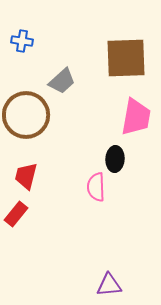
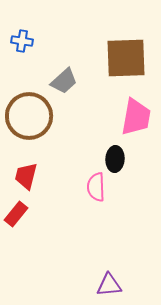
gray trapezoid: moved 2 px right
brown circle: moved 3 px right, 1 px down
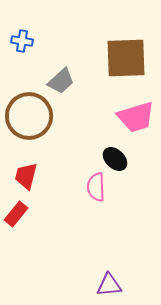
gray trapezoid: moved 3 px left
pink trapezoid: rotated 63 degrees clockwise
black ellipse: rotated 50 degrees counterclockwise
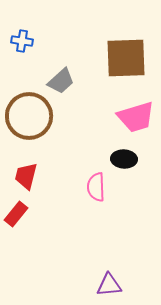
black ellipse: moved 9 px right; rotated 40 degrees counterclockwise
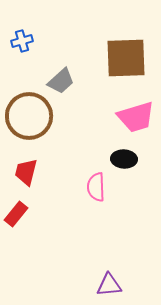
blue cross: rotated 25 degrees counterclockwise
red trapezoid: moved 4 px up
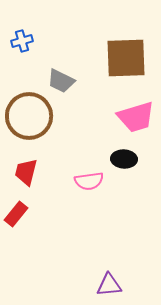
gray trapezoid: rotated 68 degrees clockwise
pink semicircle: moved 7 px left, 6 px up; rotated 96 degrees counterclockwise
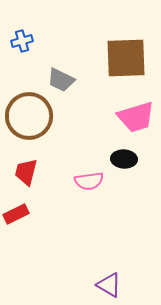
gray trapezoid: moved 1 px up
red rectangle: rotated 25 degrees clockwise
purple triangle: rotated 36 degrees clockwise
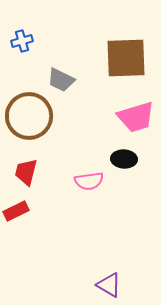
red rectangle: moved 3 px up
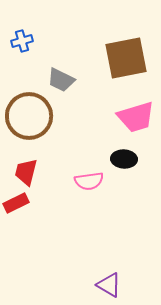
brown square: rotated 9 degrees counterclockwise
red rectangle: moved 8 px up
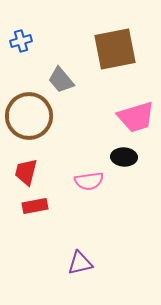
blue cross: moved 1 px left
brown square: moved 11 px left, 9 px up
gray trapezoid: rotated 24 degrees clockwise
black ellipse: moved 2 px up
red rectangle: moved 19 px right, 3 px down; rotated 15 degrees clockwise
purple triangle: moved 29 px left, 22 px up; rotated 44 degrees counterclockwise
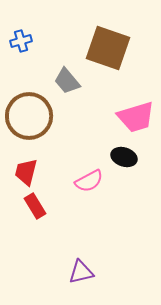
brown square: moved 7 px left, 1 px up; rotated 30 degrees clockwise
gray trapezoid: moved 6 px right, 1 px down
black ellipse: rotated 15 degrees clockwise
pink semicircle: rotated 20 degrees counterclockwise
red rectangle: rotated 70 degrees clockwise
purple triangle: moved 1 px right, 9 px down
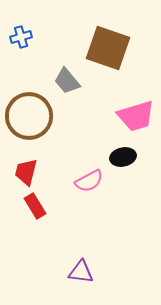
blue cross: moved 4 px up
pink trapezoid: moved 1 px up
black ellipse: moved 1 px left; rotated 30 degrees counterclockwise
purple triangle: rotated 20 degrees clockwise
